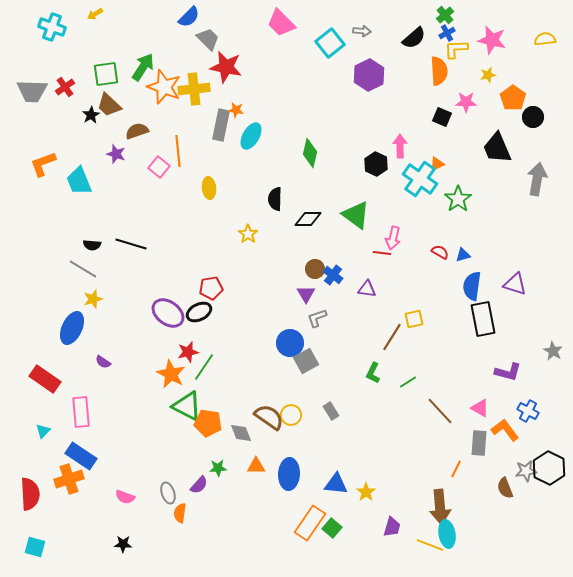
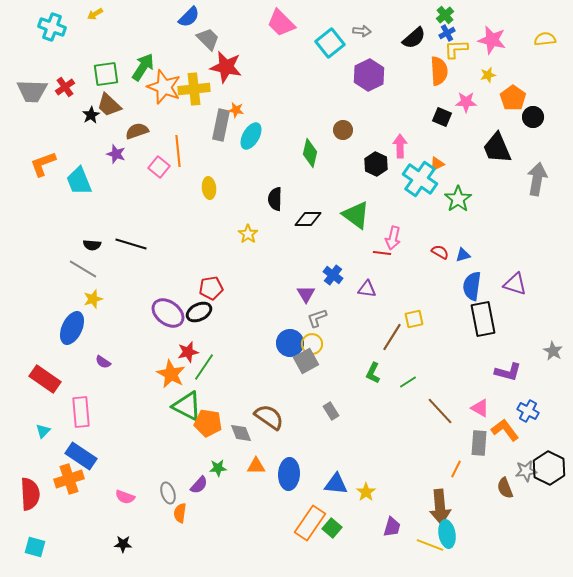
brown circle at (315, 269): moved 28 px right, 139 px up
yellow circle at (291, 415): moved 21 px right, 71 px up
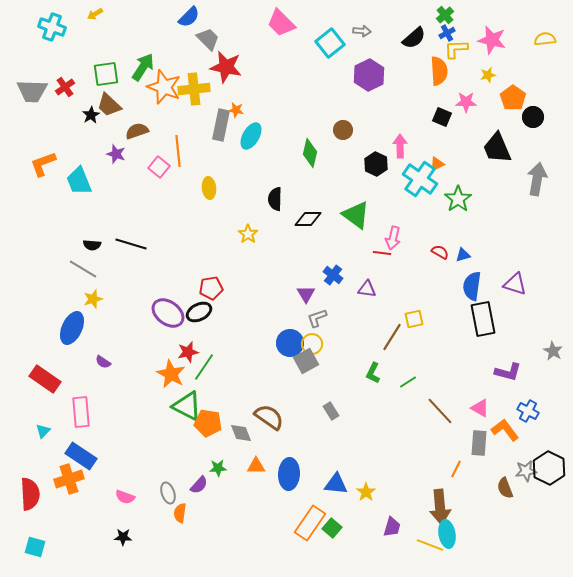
black star at (123, 544): moved 7 px up
